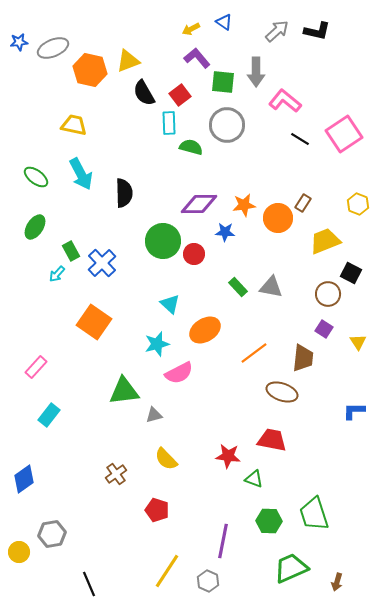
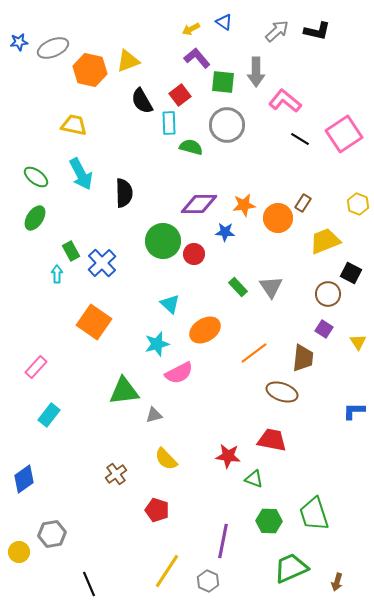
black semicircle at (144, 93): moved 2 px left, 8 px down
green ellipse at (35, 227): moved 9 px up
cyan arrow at (57, 274): rotated 138 degrees clockwise
gray triangle at (271, 287): rotated 45 degrees clockwise
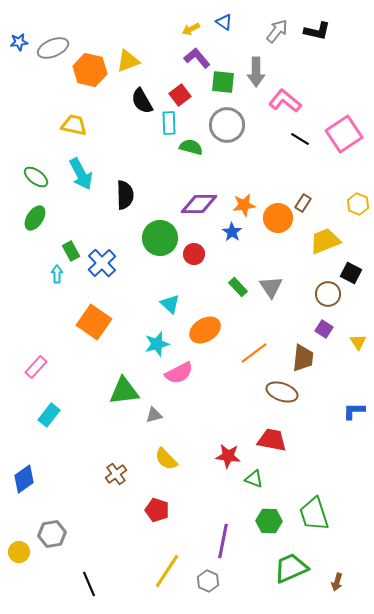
gray arrow at (277, 31): rotated 10 degrees counterclockwise
black semicircle at (124, 193): moved 1 px right, 2 px down
blue star at (225, 232): moved 7 px right; rotated 30 degrees clockwise
green circle at (163, 241): moved 3 px left, 3 px up
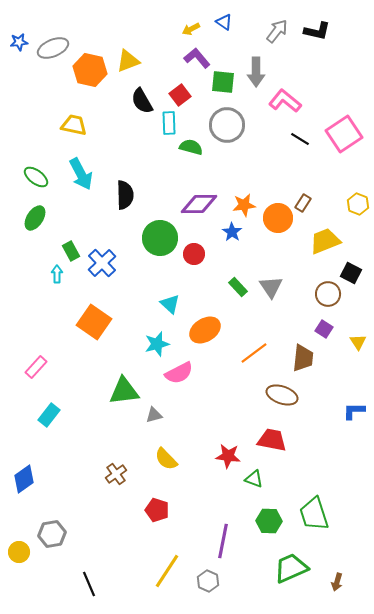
brown ellipse at (282, 392): moved 3 px down
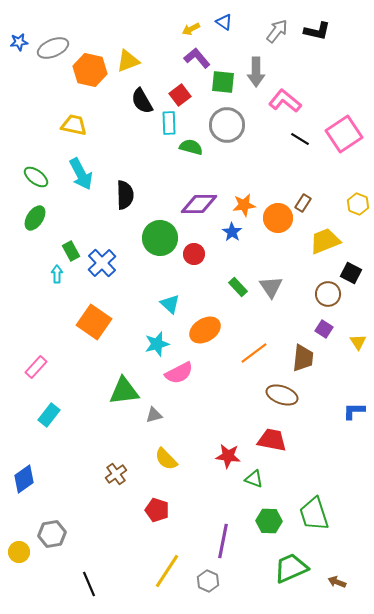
brown arrow at (337, 582): rotated 96 degrees clockwise
